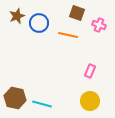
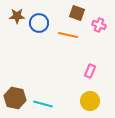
brown star: rotated 21 degrees clockwise
cyan line: moved 1 px right
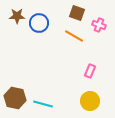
orange line: moved 6 px right, 1 px down; rotated 18 degrees clockwise
